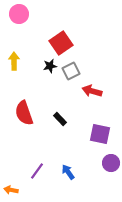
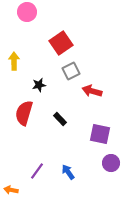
pink circle: moved 8 px right, 2 px up
black star: moved 11 px left, 19 px down
red semicircle: rotated 35 degrees clockwise
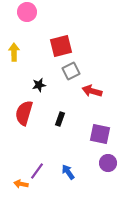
red square: moved 3 px down; rotated 20 degrees clockwise
yellow arrow: moved 9 px up
black rectangle: rotated 64 degrees clockwise
purple circle: moved 3 px left
orange arrow: moved 10 px right, 6 px up
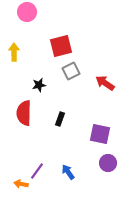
red arrow: moved 13 px right, 8 px up; rotated 18 degrees clockwise
red semicircle: rotated 15 degrees counterclockwise
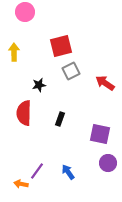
pink circle: moved 2 px left
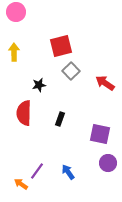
pink circle: moved 9 px left
gray square: rotated 18 degrees counterclockwise
orange arrow: rotated 24 degrees clockwise
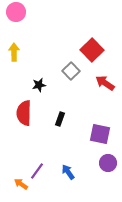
red square: moved 31 px right, 4 px down; rotated 30 degrees counterclockwise
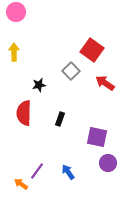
red square: rotated 10 degrees counterclockwise
purple square: moved 3 px left, 3 px down
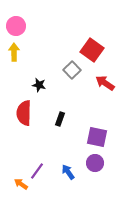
pink circle: moved 14 px down
gray square: moved 1 px right, 1 px up
black star: rotated 24 degrees clockwise
purple circle: moved 13 px left
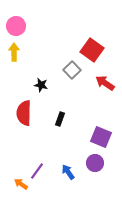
black star: moved 2 px right
purple square: moved 4 px right; rotated 10 degrees clockwise
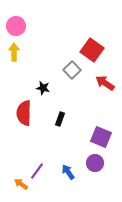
black star: moved 2 px right, 3 px down
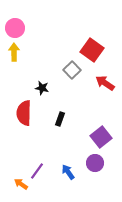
pink circle: moved 1 px left, 2 px down
black star: moved 1 px left
purple square: rotated 30 degrees clockwise
